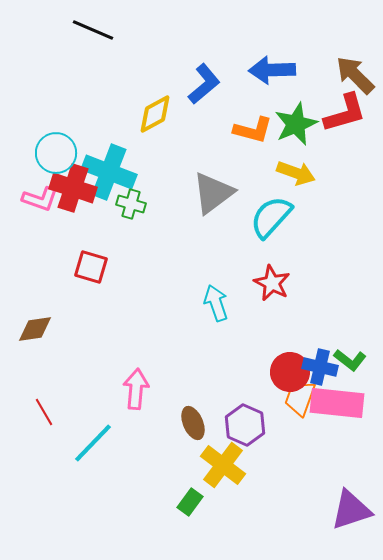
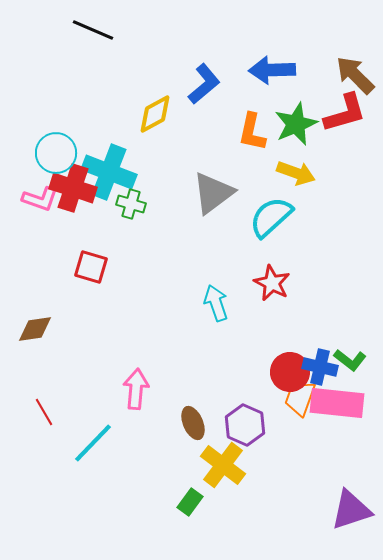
orange L-shape: moved 1 px left, 2 px down; rotated 87 degrees clockwise
cyan semicircle: rotated 6 degrees clockwise
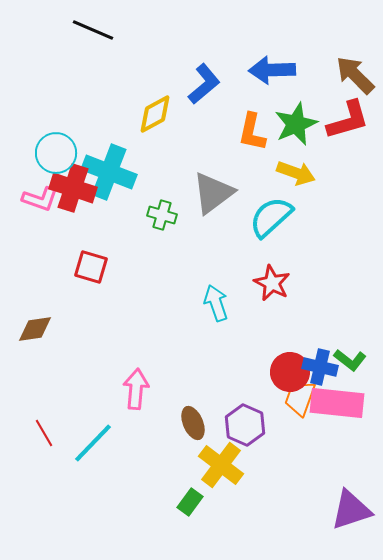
red L-shape: moved 3 px right, 7 px down
green cross: moved 31 px right, 11 px down
red line: moved 21 px down
yellow cross: moved 2 px left
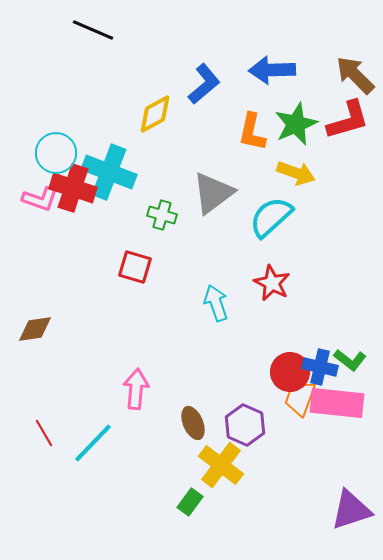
red square: moved 44 px right
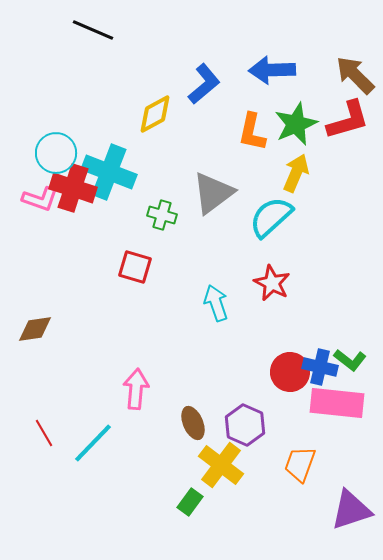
yellow arrow: rotated 87 degrees counterclockwise
orange trapezoid: moved 66 px down
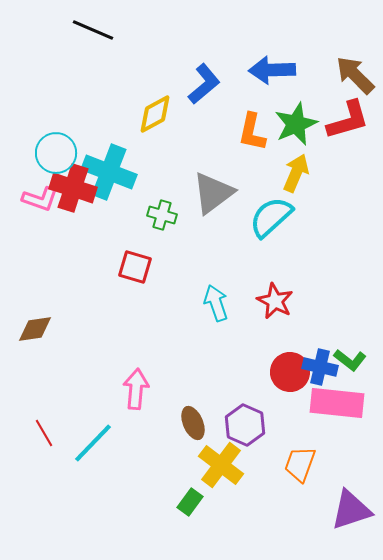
red star: moved 3 px right, 18 px down
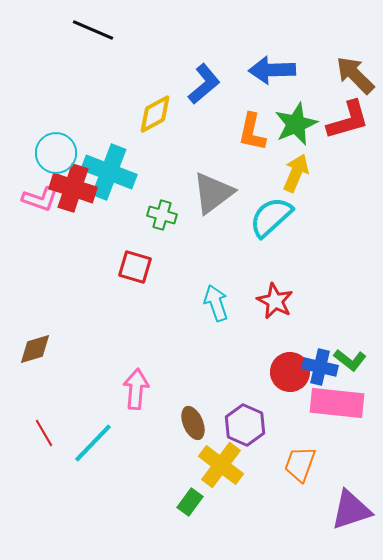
brown diamond: moved 20 px down; rotated 9 degrees counterclockwise
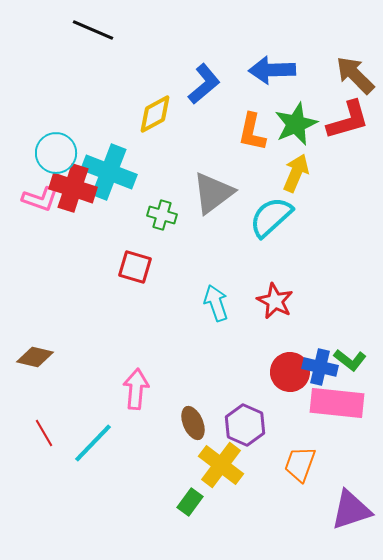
brown diamond: moved 8 px down; rotated 30 degrees clockwise
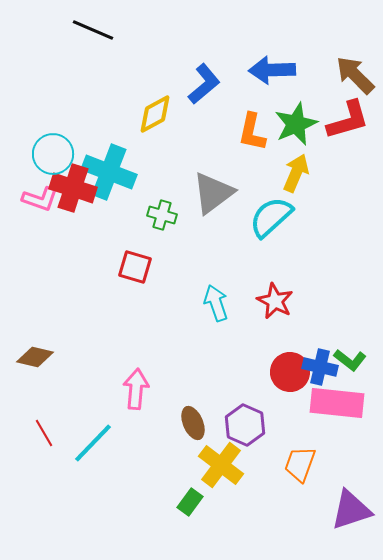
cyan circle: moved 3 px left, 1 px down
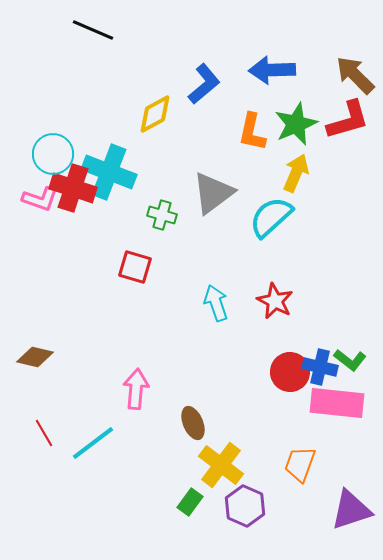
purple hexagon: moved 81 px down
cyan line: rotated 9 degrees clockwise
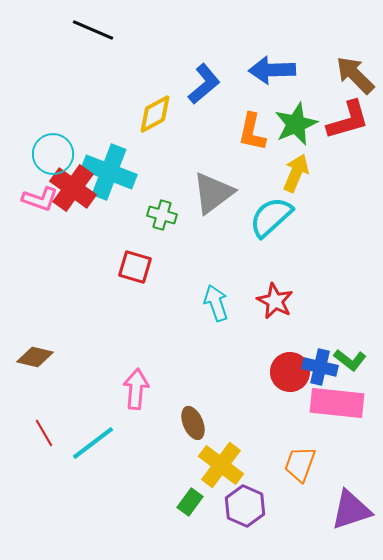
red cross: rotated 18 degrees clockwise
